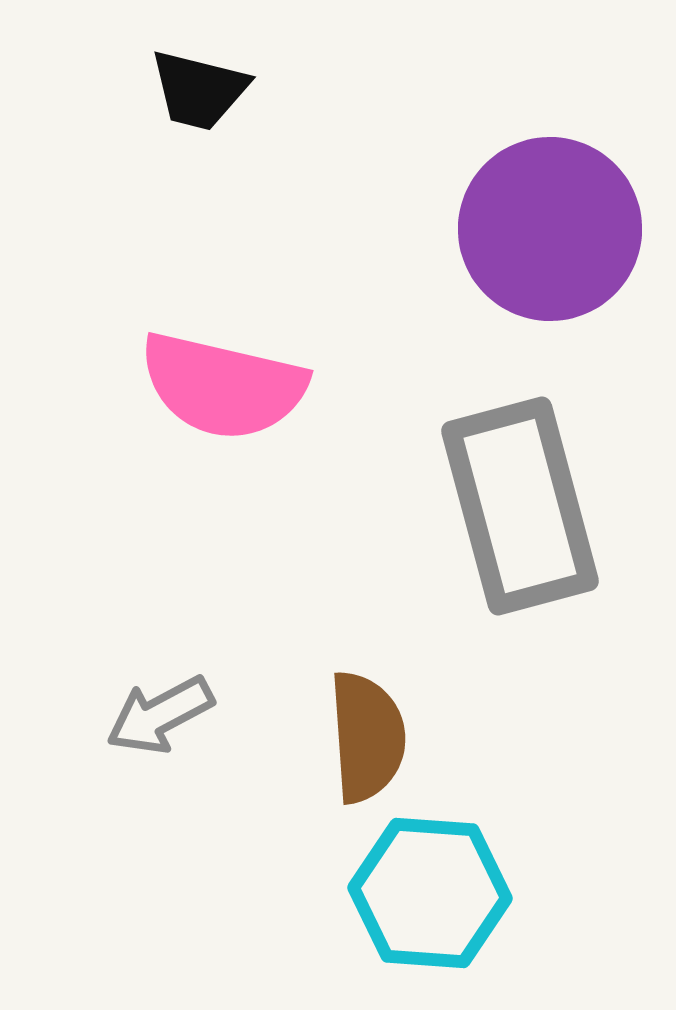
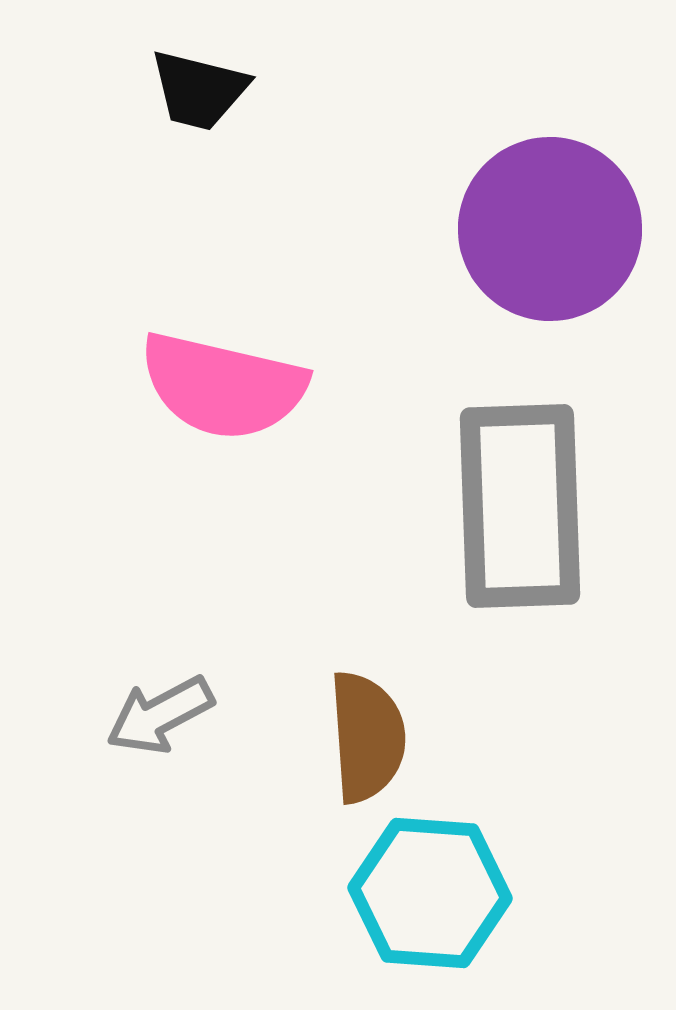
gray rectangle: rotated 13 degrees clockwise
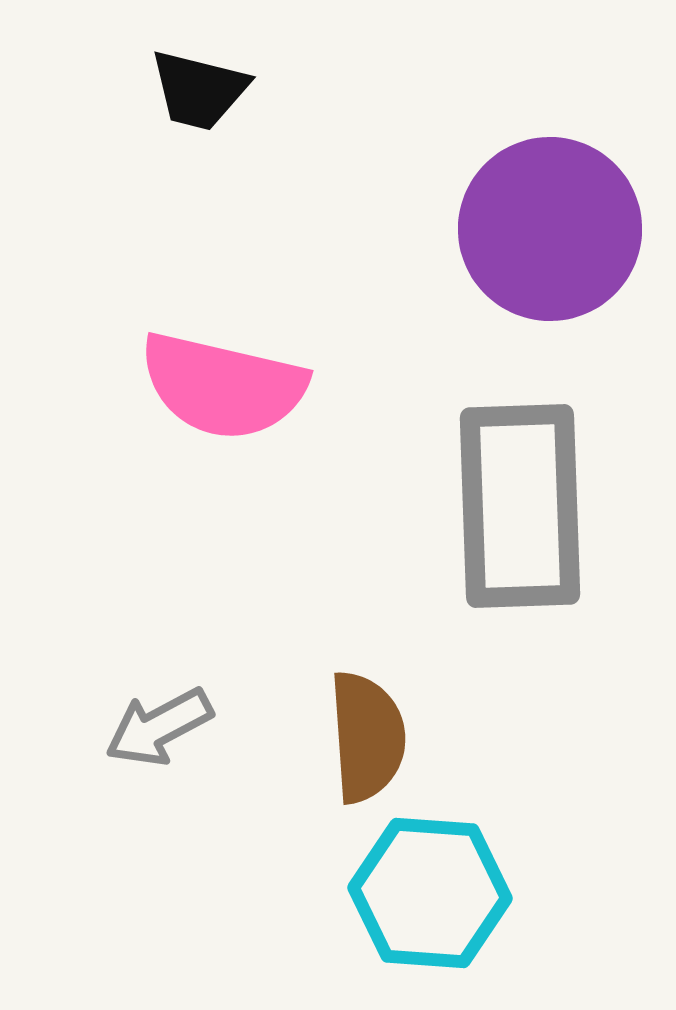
gray arrow: moved 1 px left, 12 px down
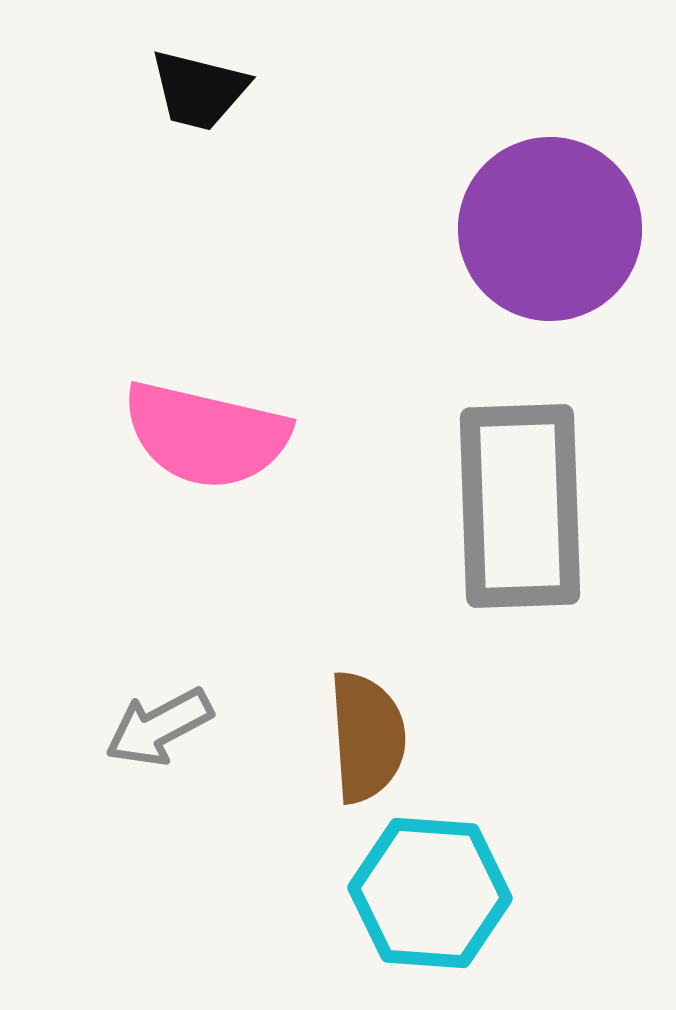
pink semicircle: moved 17 px left, 49 px down
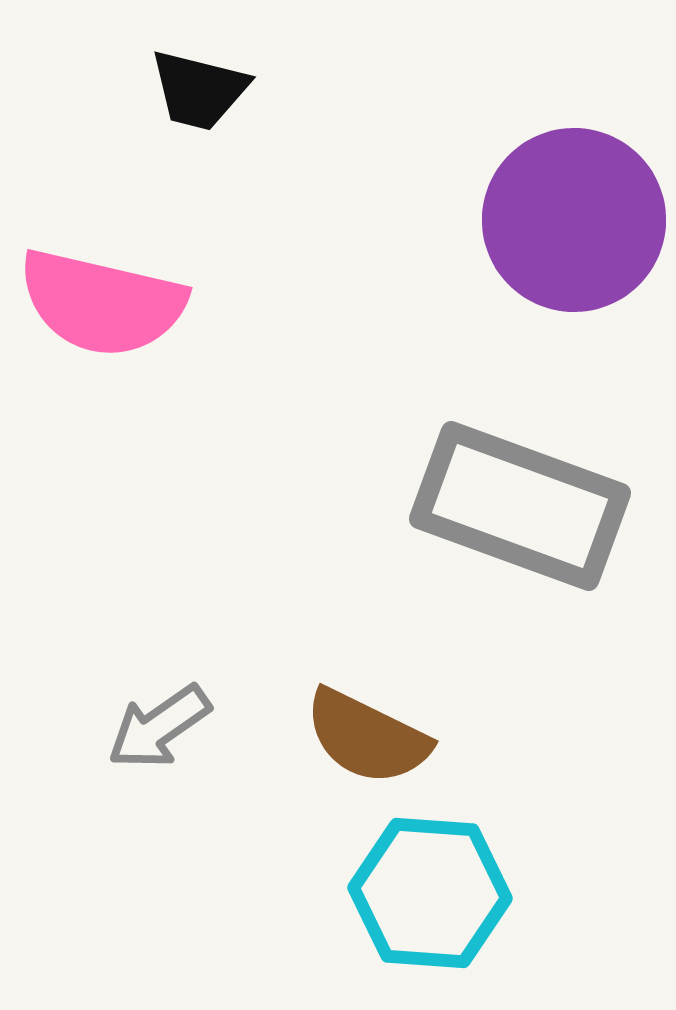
purple circle: moved 24 px right, 9 px up
pink semicircle: moved 104 px left, 132 px up
gray rectangle: rotated 68 degrees counterclockwise
gray arrow: rotated 7 degrees counterclockwise
brown semicircle: rotated 120 degrees clockwise
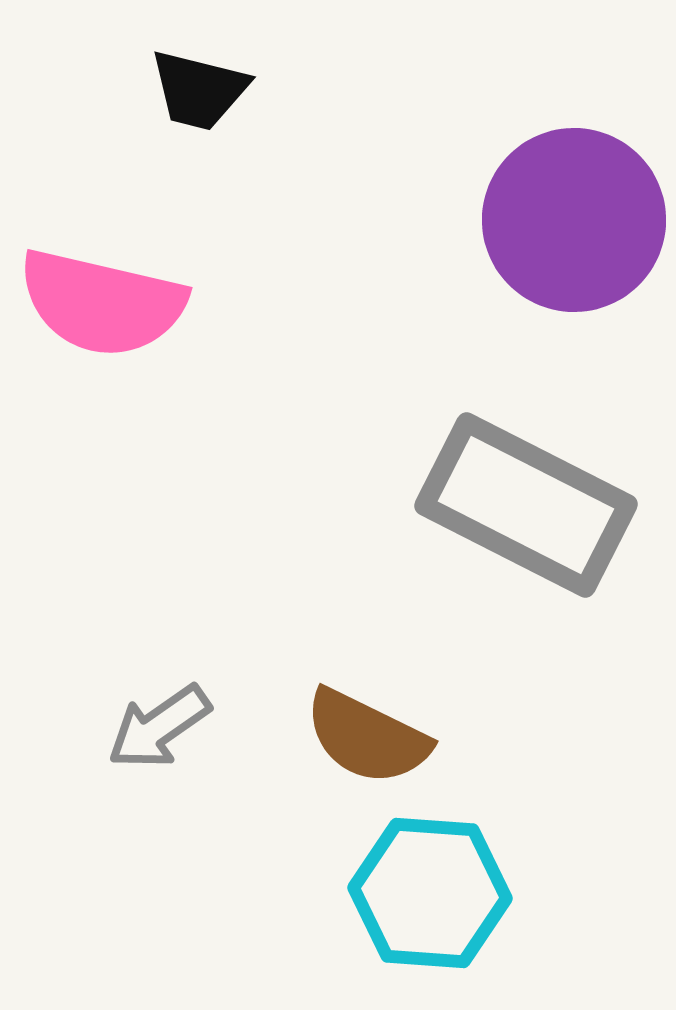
gray rectangle: moved 6 px right, 1 px up; rotated 7 degrees clockwise
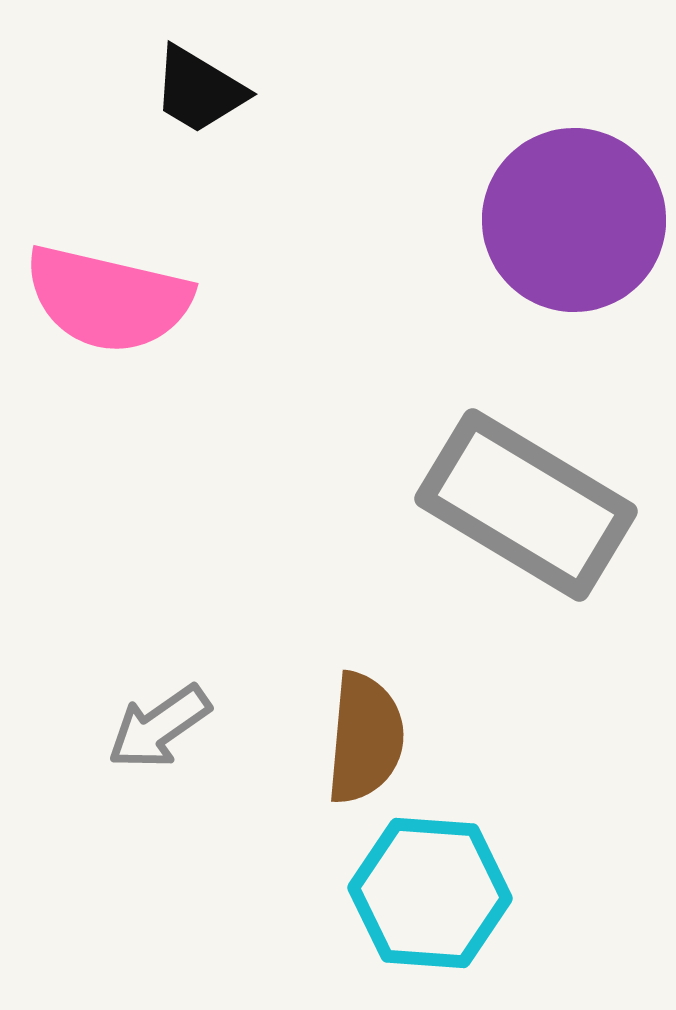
black trapezoid: rotated 17 degrees clockwise
pink semicircle: moved 6 px right, 4 px up
gray rectangle: rotated 4 degrees clockwise
brown semicircle: moved 2 px left, 1 px down; rotated 111 degrees counterclockwise
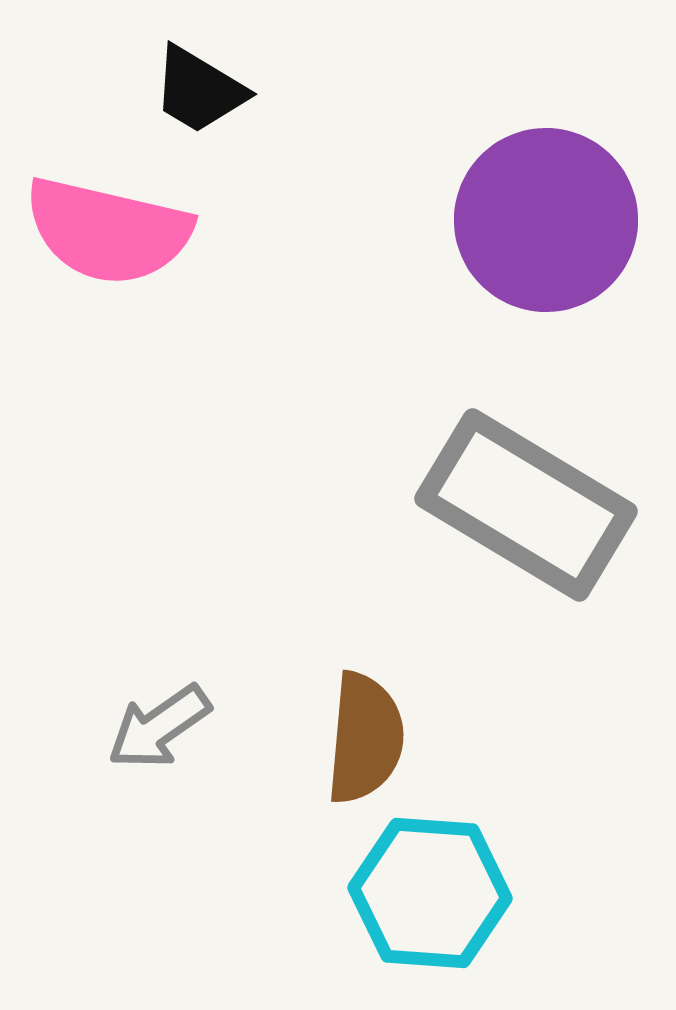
purple circle: moved 28 px left
pink semicircle: moved 68 px up
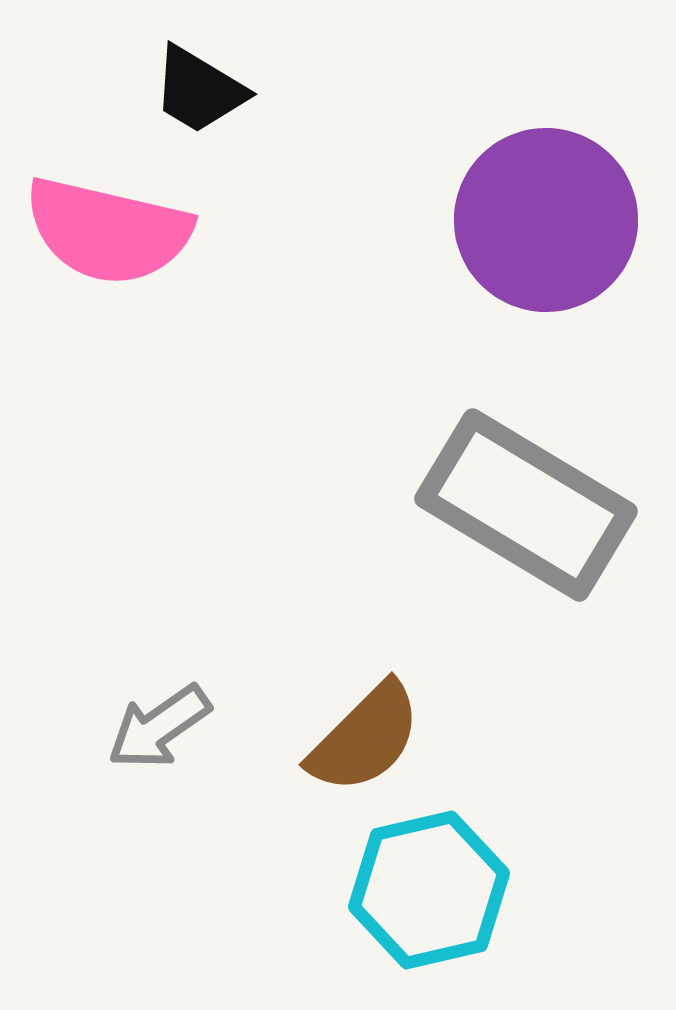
brown semicircle: rotated 40 degrees clockwise
cyan hexagon: moved 1 px left, 3 px up; rotated 17 degrees counterclockwise
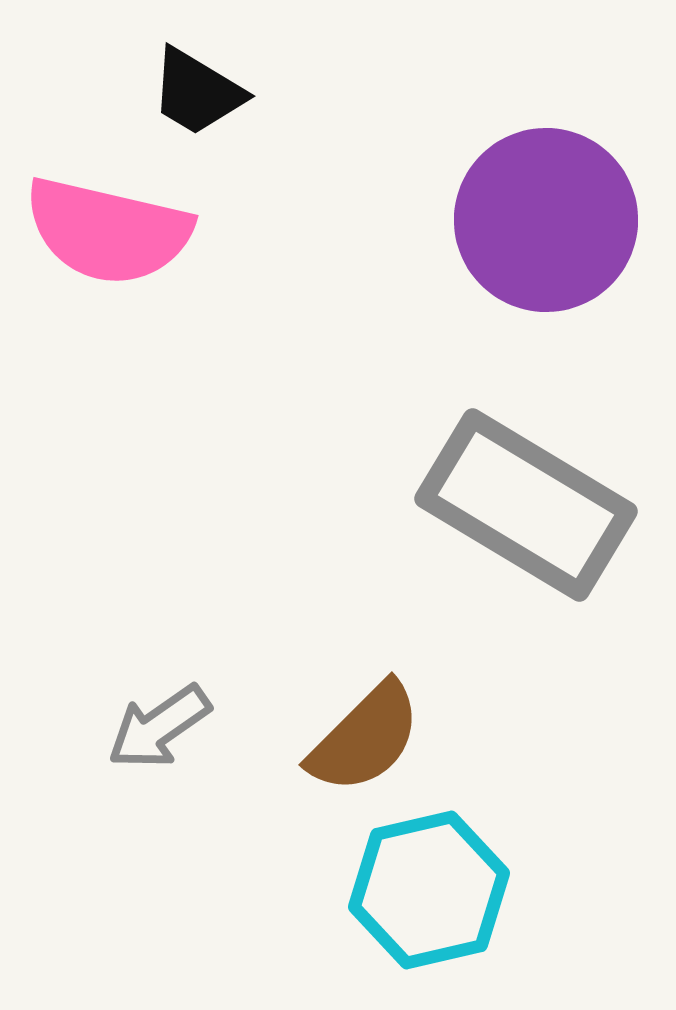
black trapezoid: moved 2 px left, 2 px down
